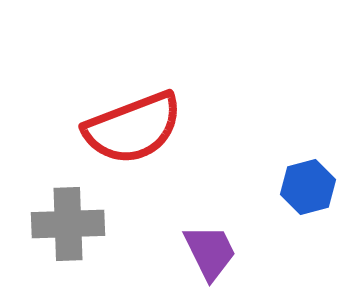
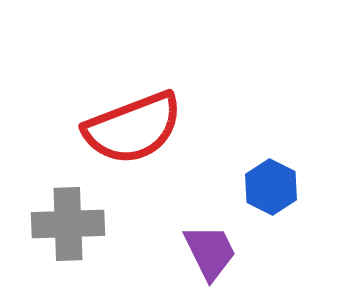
blue hexagon: moved 37 px left; rotated 18 degrees counterclockwise
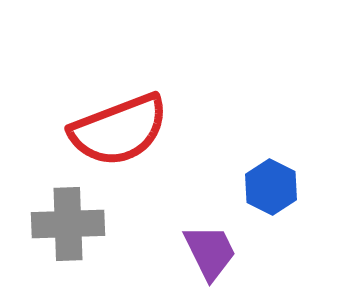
red semicircle: moved 14 px left, 2 px down
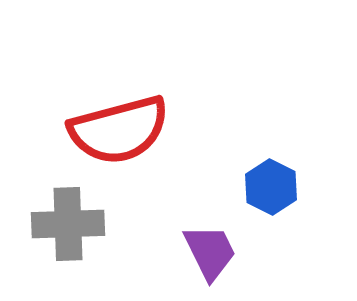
red semicircle: rotated 6 degrees clockwise
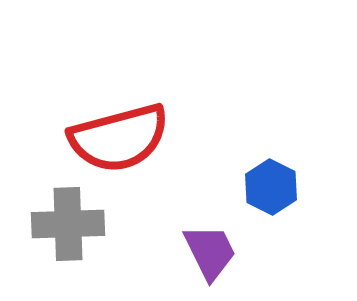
red semicircle: moved 8 px down
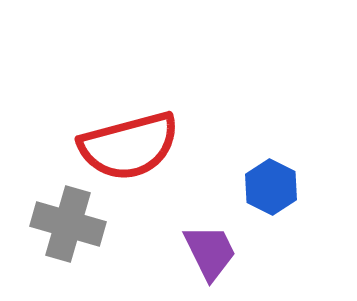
red semicircle: moved 10 px right, 8 px down
gray cross: rotated 18 degrees clockwise
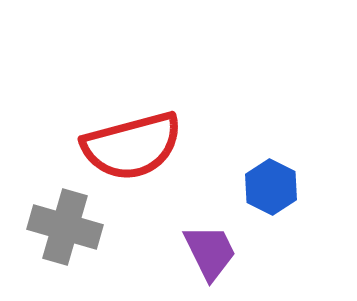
red semicircle: moved 3 px right
gray cross: moved 3 px left, 3 px down
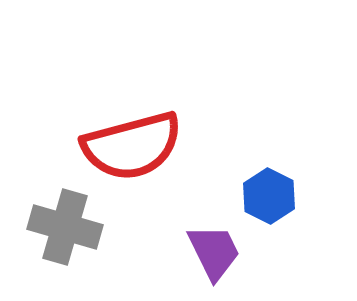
blue hexagon: moved 2 px left, 9 px down
purple trapezoid: moved 4 px right
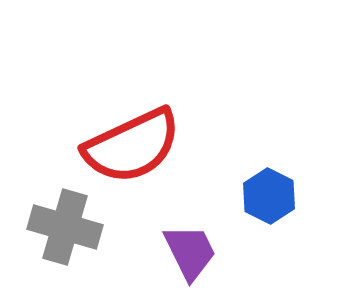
red semicircle: rotated 10 degrees counterclockwise
purple trapezoid: moved 24 px left
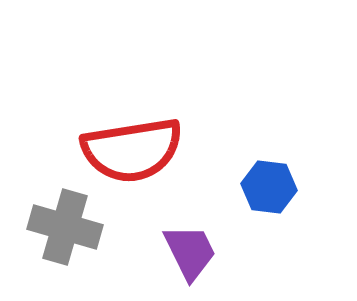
red semicircle: moved 4 px down; rotated 16 degrees clockwise
blue hexagon: moved 9 px up; rotated 20 degrees counterclockwise
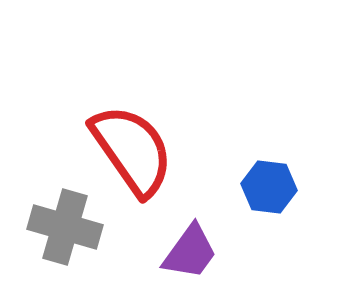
red semicircle: rotated 116 degrees counterclockwise
purple trapezoid: rotated 62 degrees clockwise
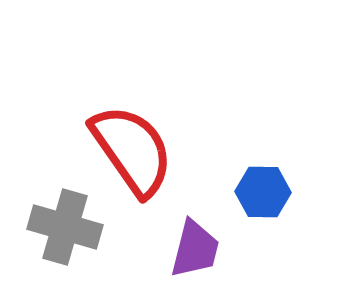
blue hexagon: moved 6 px left, 5 px down; rotated 6 degrees counterclockwise
purple trapezoid: moved 5 px right, 3 px up; rotated 22 degrees counterclockwise
